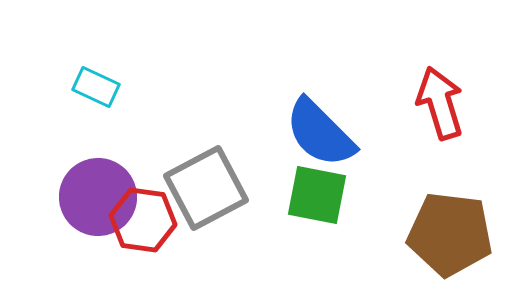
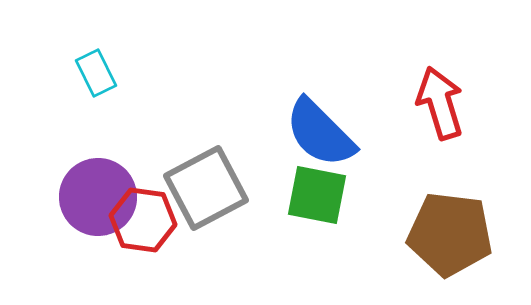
cyan rectangle: moved 14 px up; rotated 39 degrees clockwise
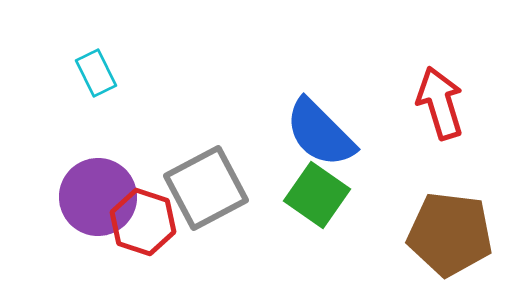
green square: rotated 24 degrees clockwise
red hexagon: moved 2 px down; rotated 10 degrees clockwise
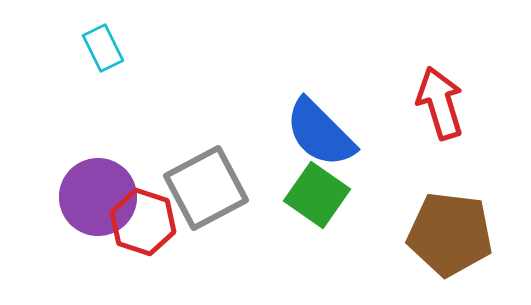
cyan rectangle: moved 7 px right, 25 px up
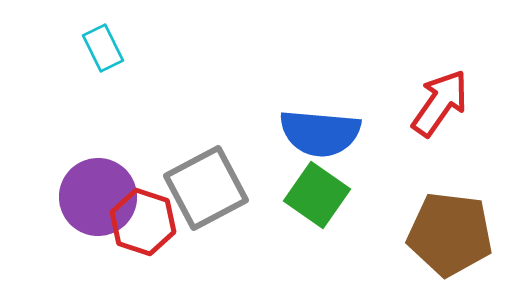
red arrow: rotated 52 degrees clockwise
blue semicircle: rotated 40 degrees counterclockwise
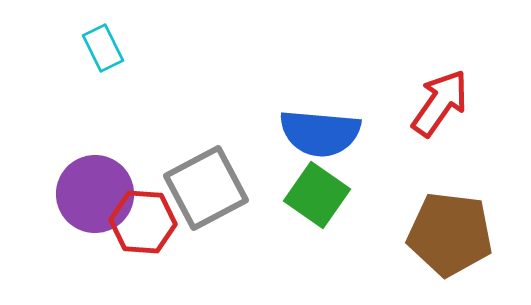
purple circle: moved 3 px left, 3 px up
red hexagon: rotated 14 degrees counterclockwise
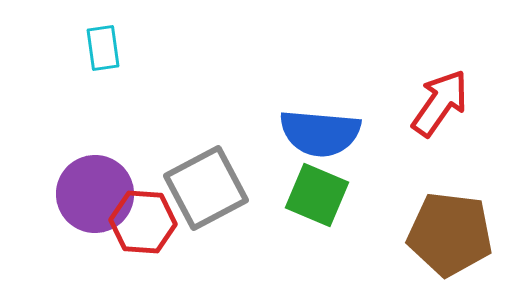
cyan rectangle: rotated 18 degrees clockwise
green square: rotated 12 degrees counterclockwise
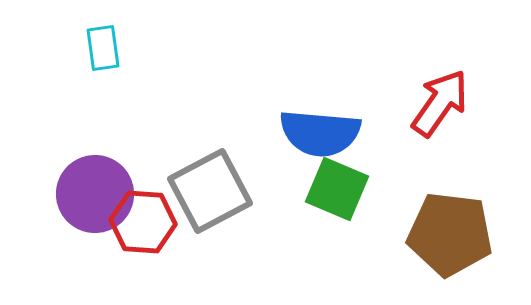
gray square: moved 4 px right, 3 px down
green square: moved 20 px right, 6 px up
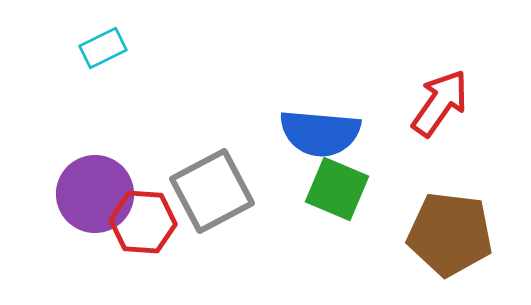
cyan rectangle: rotated 72 degrees clockwise
gray square: moved 2 px right
